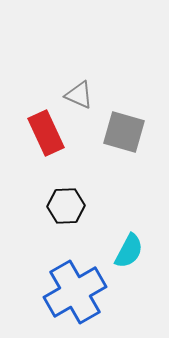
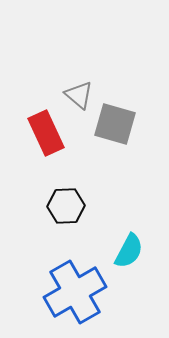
gray triangle: rotated 16 degrees clockwise
gray square: moved 9 px left, 8 px up
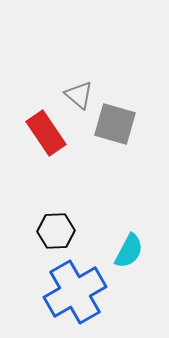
red rectangle: rotated 9 degrees counterclockwise
black hexagon: moved 10 px left, 25 px down
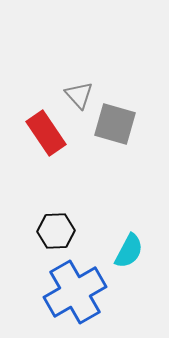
gray triangle: rotated 8 degrees clockwise
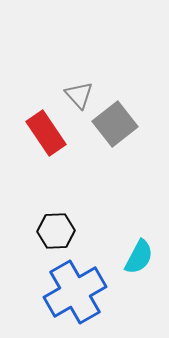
gray square: rotated 36 degrees clockwise
cyan semicircle: moved 10 px right, 6 px down
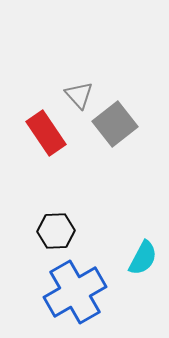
cyan semicircle: moved 4 px right, 1 px down
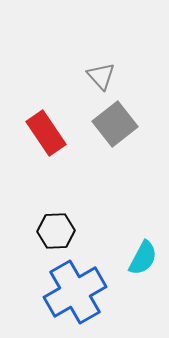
gray triangle: moved 22 px right, 19 px up
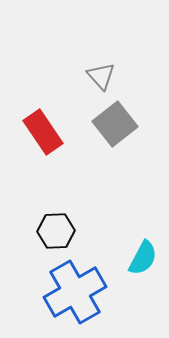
red rectangle: moved 3 px left, 1 px up
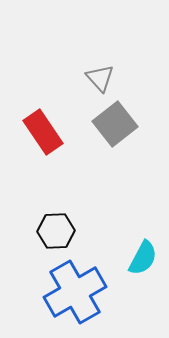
gray triangle: moved 1 px left, 2 px down
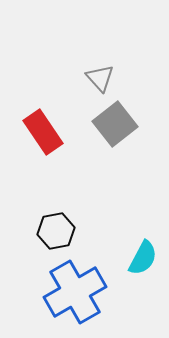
black hexagon: rotated 9 degrees counterclockwise
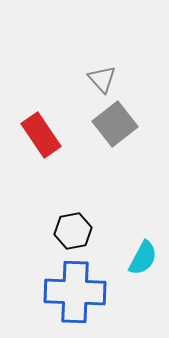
gray triangle: moved 2 px right, 1 px down
red rectangle: moved 2 px left, 3 px down
black hexagon: moved 17 px right
blue cross: rotated 32 degrees clockwise
